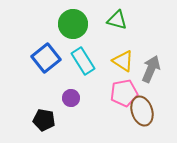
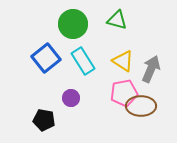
brown ellipse: moved 1 px left, 5 px up; rotated 72 degrees counterclockwise
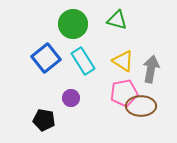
gray arrow: rotated 12 degrees counterclockwise
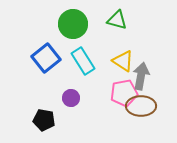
gray arrow: moved 10 px left, 7 px down
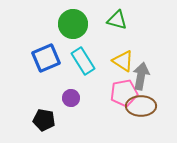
blue square: rotated 16 degrees clockwise
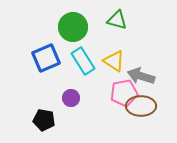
green circle: moved 3 px down
yellow triangle: moved 9 px left
gray arrow: rotated 84 degrees counterclockwise
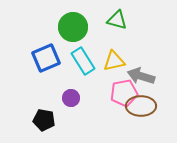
yellow triangle: rotated 45 degrees counterclockwise
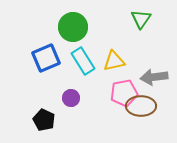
green triangle: moved 24 px right, 1 px up; rotated 50 degrees clockwise
gray arrow: moved 13 px right, 1 px down; rotated 24 degrees counterclockwise
black pentagon: rotated 15 degrees clockwise
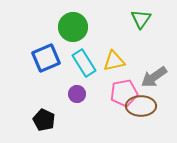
cyan rectangle: moved 1 px right, 2 px down
gray arrow: rotated 28 degrees counterclockwise
purple circle: moved 6 px right, 4 px up
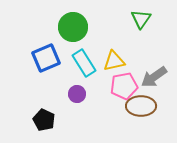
pink pentagon: moved 7 px up
